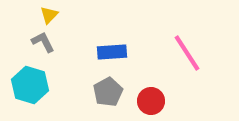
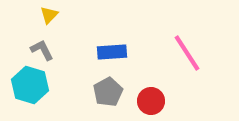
gray L-shape: moved 1 px left, 8 px down
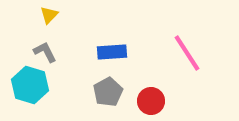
gray L-shape: moved 3 px right, 2 px down
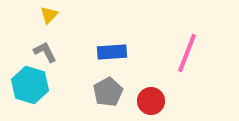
pink line: rotated 54 degrees clockwise
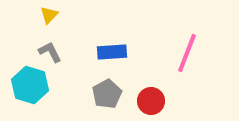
gray L-shape: moved 5 px right
gray pentagon: moved 1 px left, 2 px down
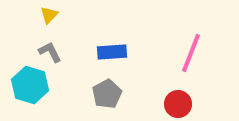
pink line: moved 4 px right
red circle: moved 27 px right, 3 px down
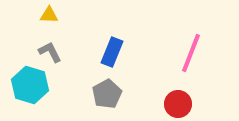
yellow triangle: rotated 48 degrees clockwise
blue rectangle: rotated 64 degrees counterclockwise
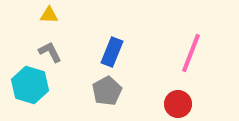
gray pentagon: moved 3 px up
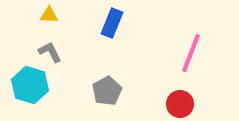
blue rectangle: moved 29 px up
red circle: moved 2 px right
